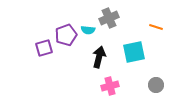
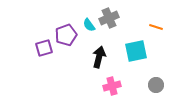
cyan semicircle: moved 1 px right, 5 px up; rotated 48 degrees clockwise
cyan square: moved 2 px right, 1 px up
pink cross: moved 2 px right
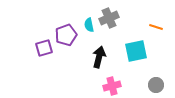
cyan semicircle: rotated 24 degrees clockwise
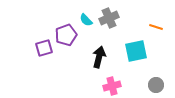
cyan semicircle: moved 3 px left, 5 px up; rotated 32 degrees counterclockwise
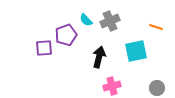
gray cross: moved 1 px right, 3 px down
purple square: rotated 12 degrees clockwise
gray circle: moved 1 px right, 3 px down
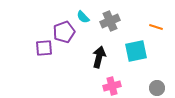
cyan semicircle: moved 3 px left, 3 px up
purple pentagon: moved 2 px left, 3 px up
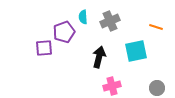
cyan semicircle: rotated 40 degrees clockwise
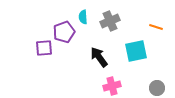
black arrow: rotated 50 degrees counterclockwise
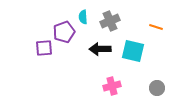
cyan square: moved 3 px left; rotated 25 degrees clockwise
black arrow: moved 1 px right, 8 px up; rotated 55 degrees counterclockwise
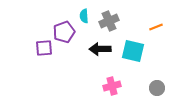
cyan semicircle: moved 1 px right, 1 px up
gray cross: moved 1 px left
orange line: rotated 40 degrees counterclockwise
